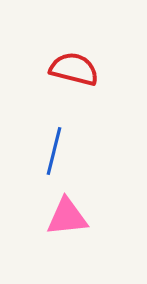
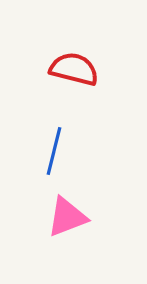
pink triangle: rotated 15 degrees counterclockwise
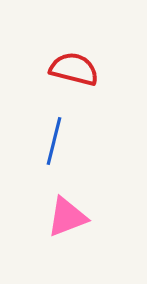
blue line: moved 10 px up
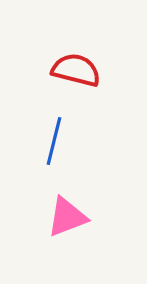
red semicircle: moved 2 px right, 1 px down
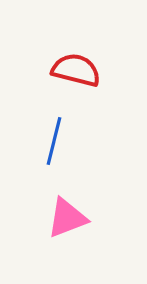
pink triangle: moved 1 px down
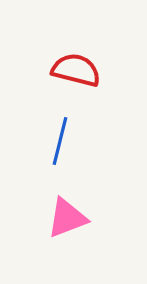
blue line: moved 6 px right
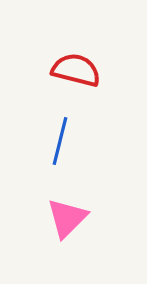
pink triangle: rotated 24 degrees counterclockwise
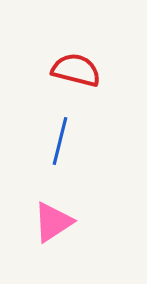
pink triangle: moved 14 px left, 4 px down; rotated 12 degrees clockwise
